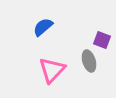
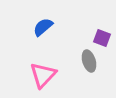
purple square: moved 2 px up
pink triangle: moved 9 px left, 5 px down
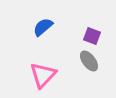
purple square: moved 10 px left, 2 px up
gray ellipse: rotated 20 degrees counterclockwise
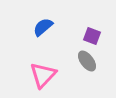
gray ellipse: moved 2 px left
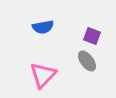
blue semicircle: rotated 150 degrees counterclockwise
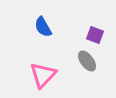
blue semicircle: rotated 70 degrees clockwise
purple square: moved 3 px right, 1 px up
